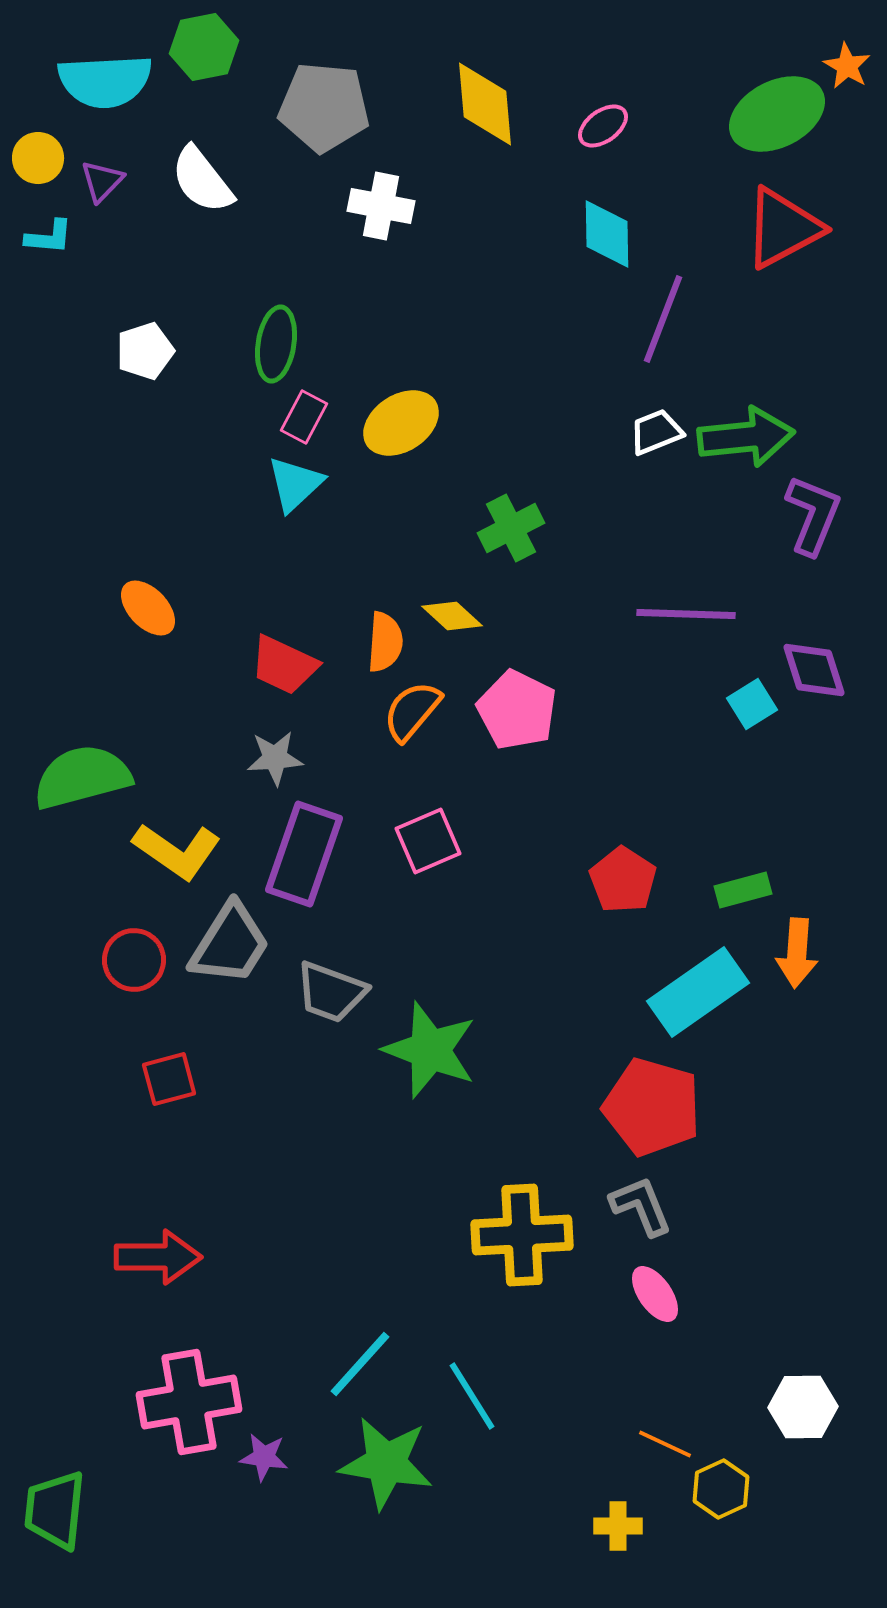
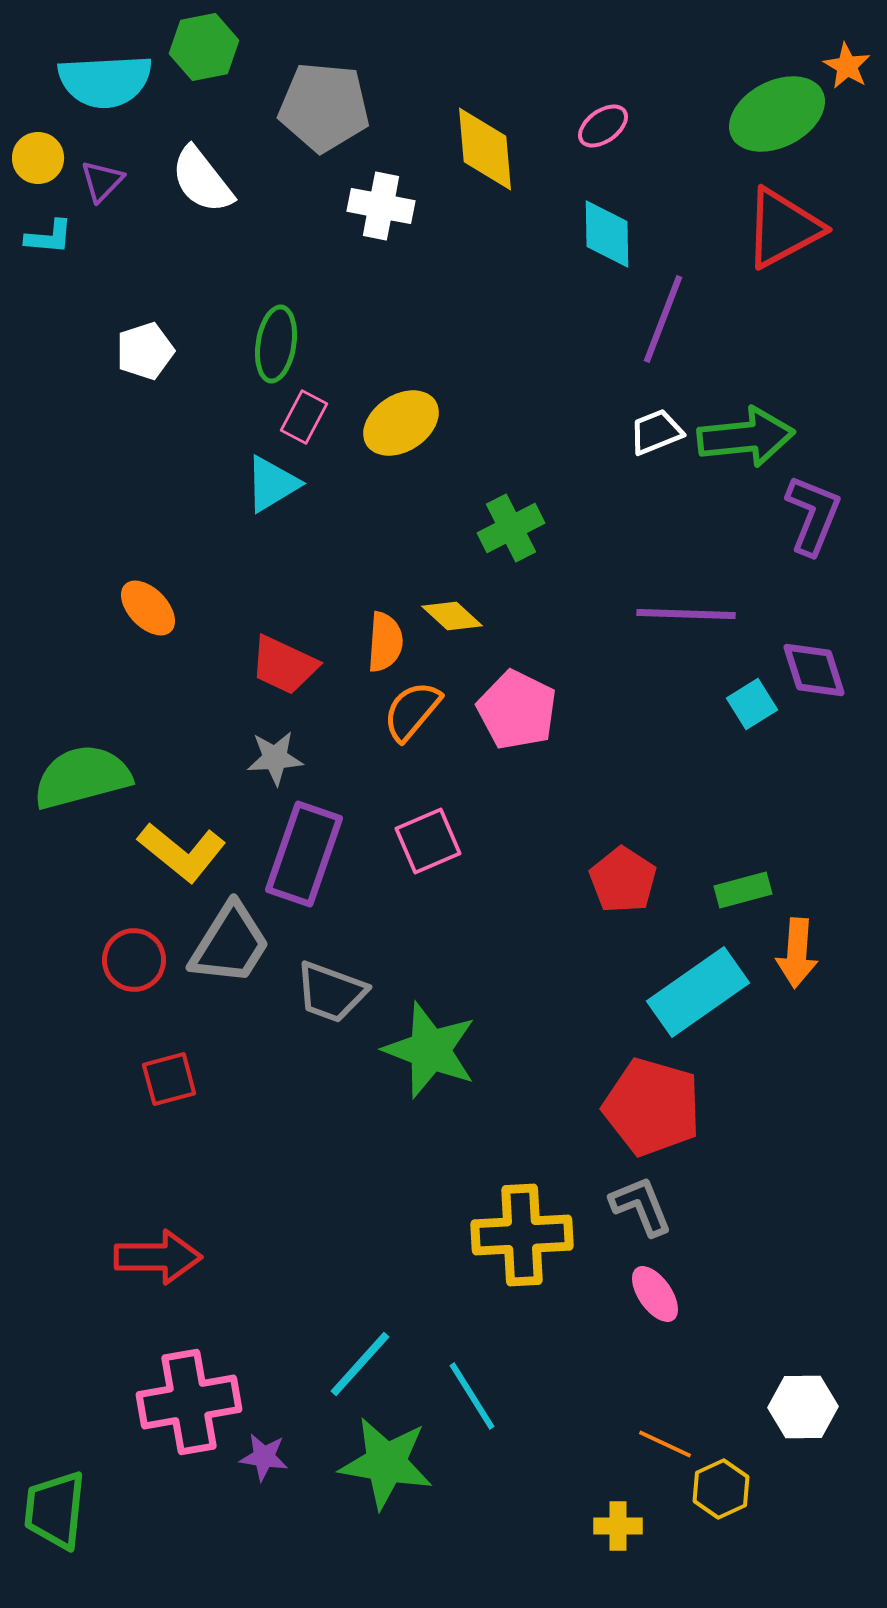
yellow diamond at (485, 104): moved 45 px down
cyan triangle at (295, 484): moved 23 px left; rotated 12 degrees clockwise
yellow L-shape at (177, 851): moved 5 px right, 1 px down; rotated 4 degrees clockwise
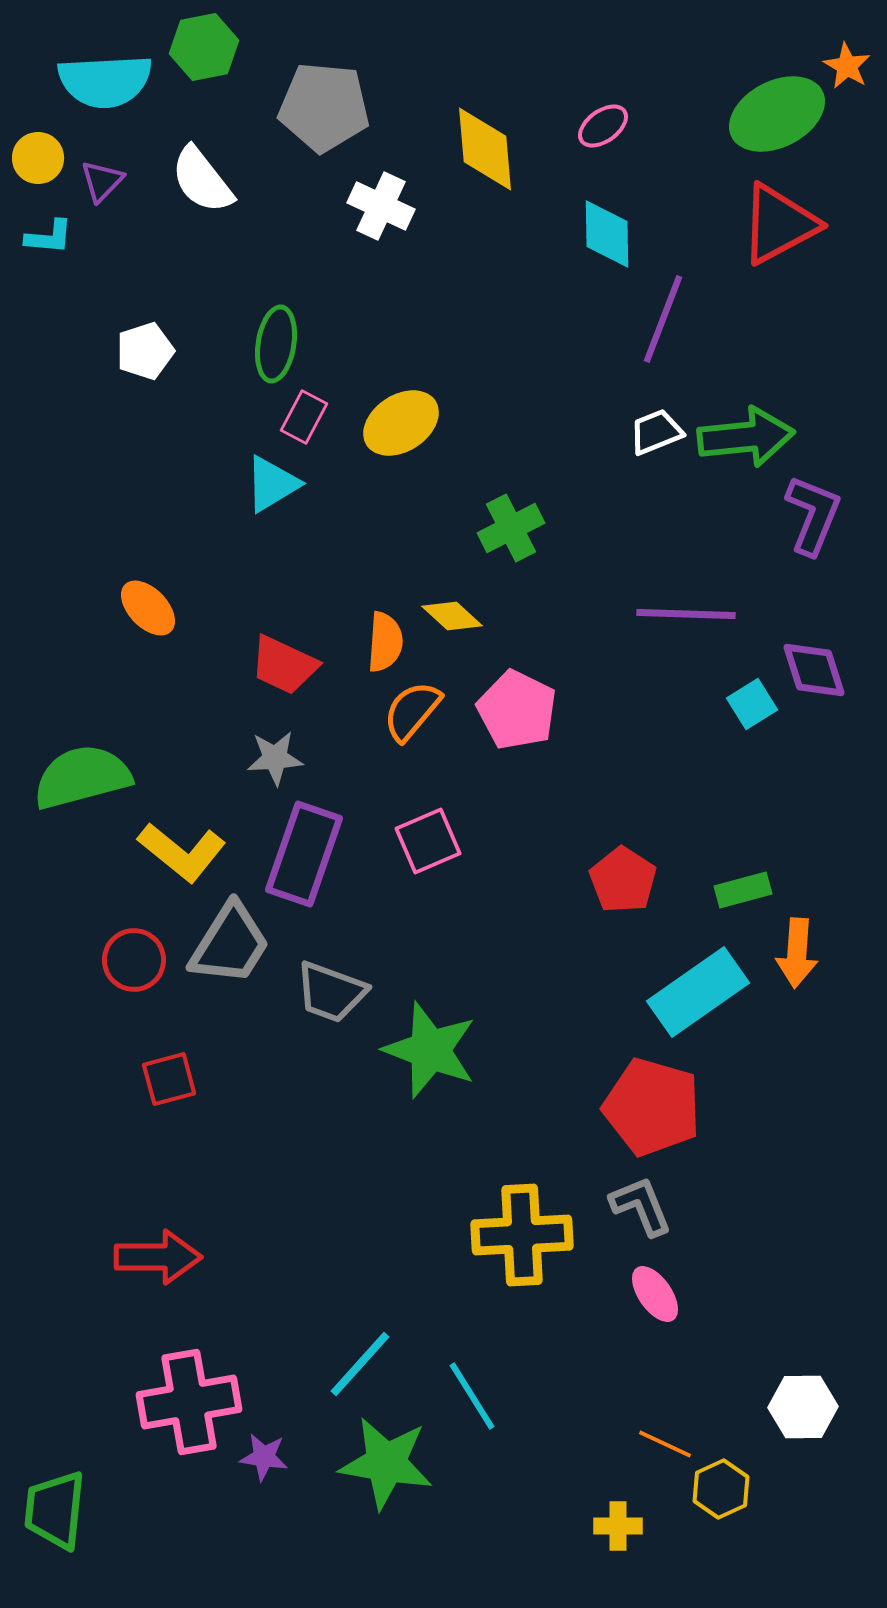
white cross at (381, 206): rotated 14 degrees clockwise
red triangle at (783, 228): moved 4 px left, 4 px up
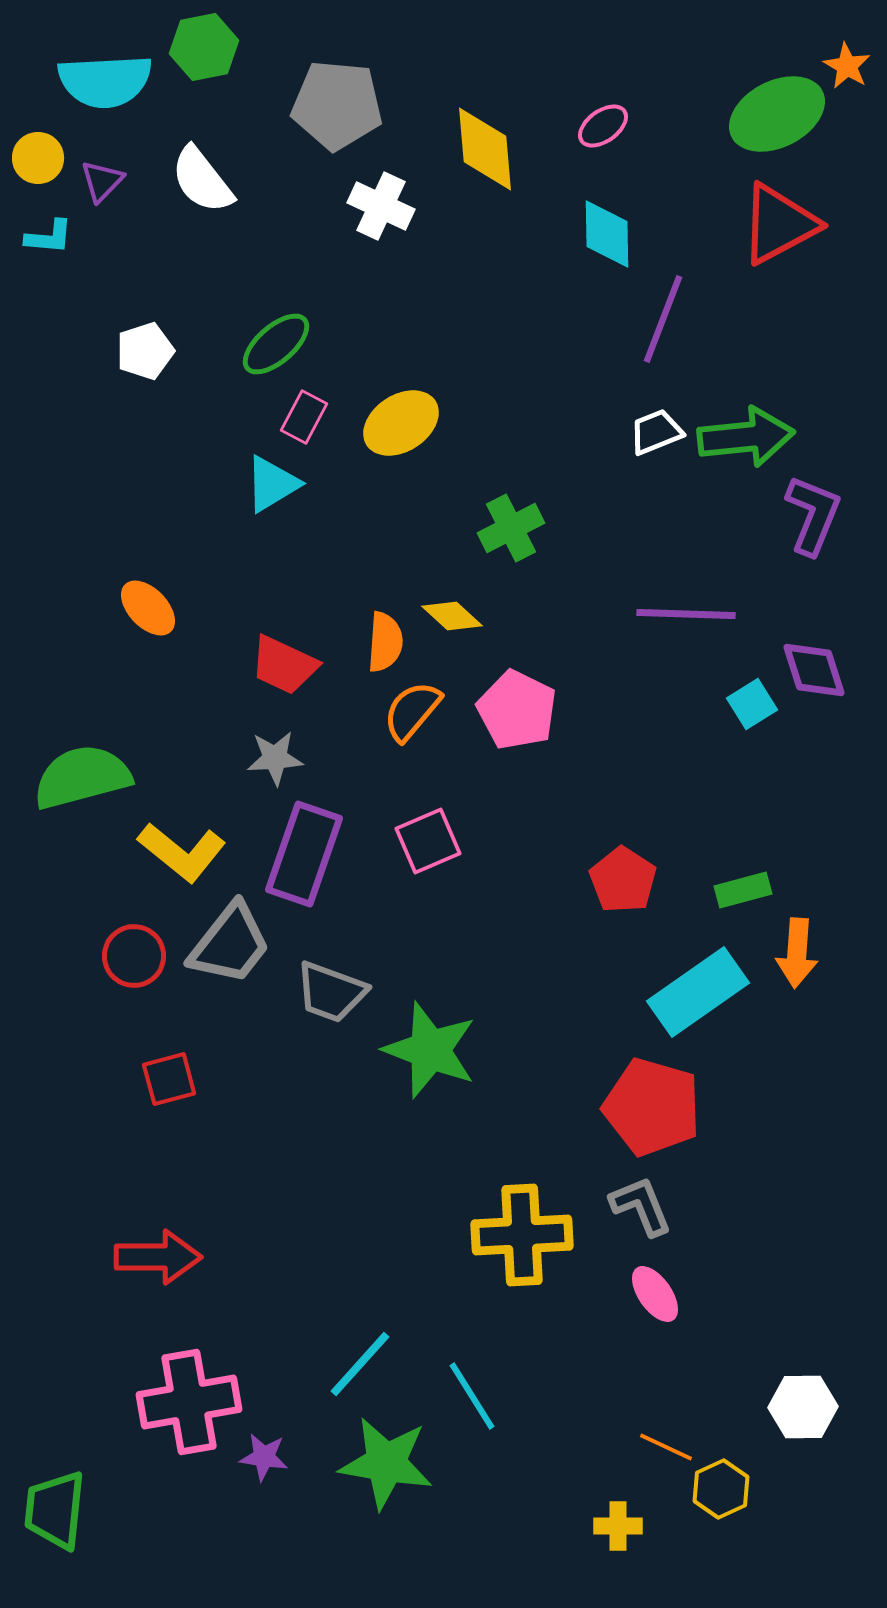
gray pentagon at (324, 107): moved 13 px right, 2 px up
green ellipse at (276, 344): rotated 40 degrees clockwise
gray trapezoid at (230, 944): rotated 6 degrees clockwise
red circle at (134, 960): moved 4 px up
orange line at (665, 1444): moved 1 px right, 3 px down
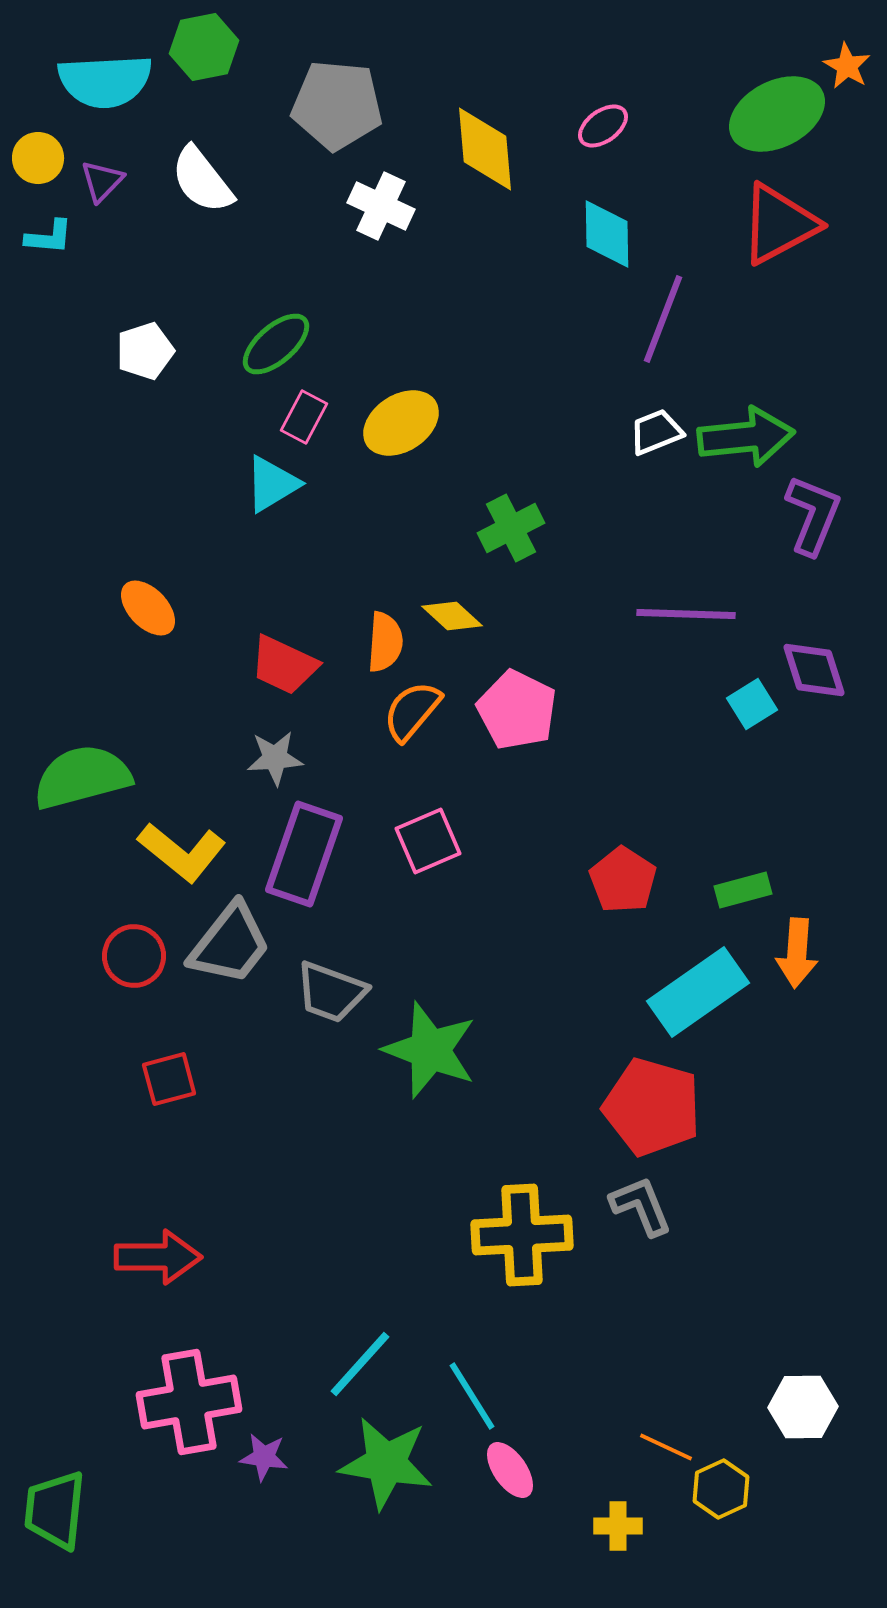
pink ellipse at (655, 1294): moved 145 px left, 176 px down
